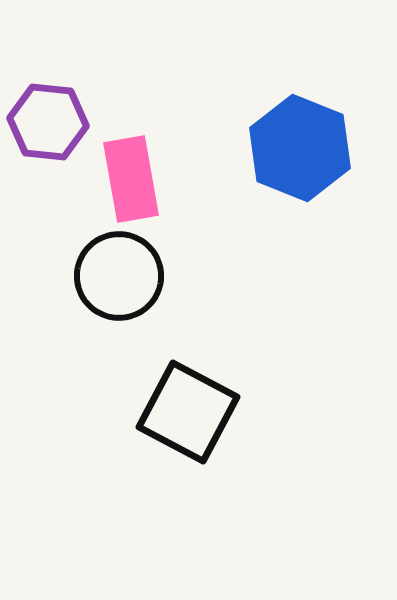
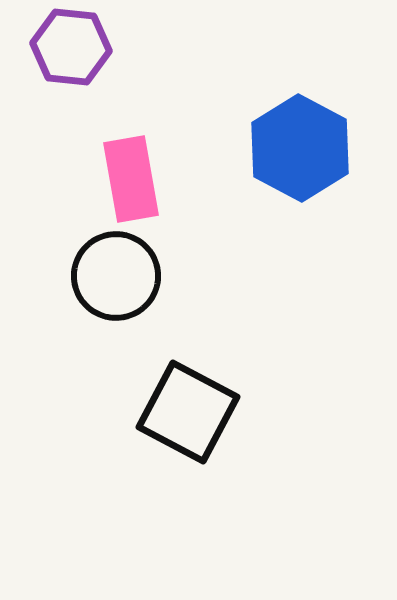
purple hexagon: moved 23 px right, 75 px up
blue hexagon: rotated 6 degrees clockwise
black circle: moved 3 px left
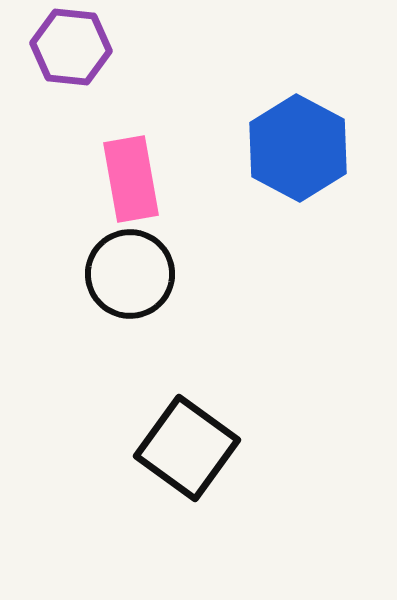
blue hexagon: moved 2 px left
black circle: moved 14 px right, 2 px up
black square: moved 1 px left, 36 px down; rotated 8 degrees clockwise
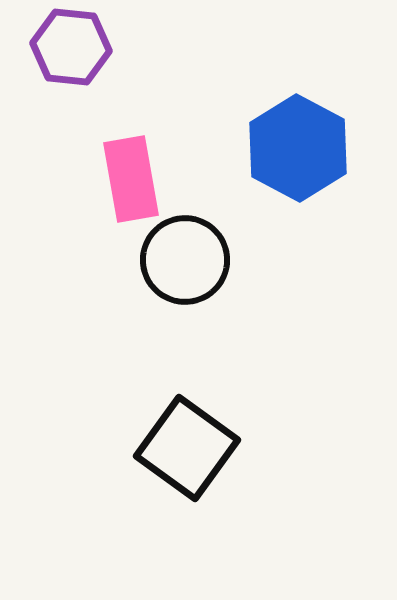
black circle: moved 55 px right, 14 px up
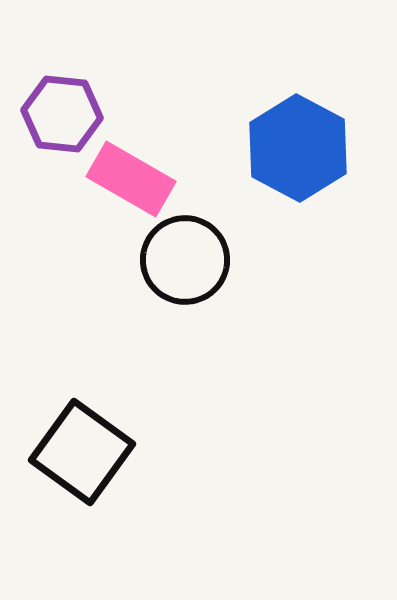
purple hexagon: moved 9 px left, 67 px down
pink rectangle: rotated 50 degrees counterclockwise
black square: moved 105 px left, 4 px down
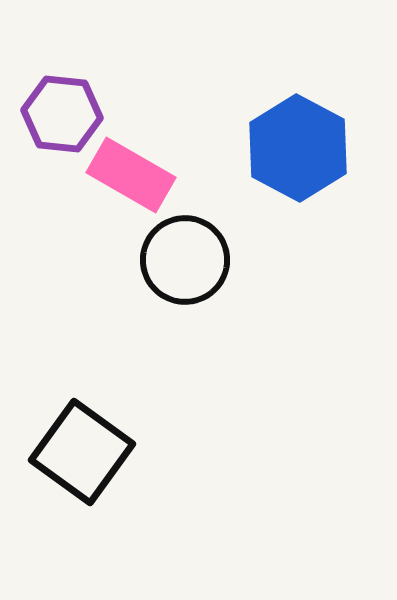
pink rectangle: moved 4 px up
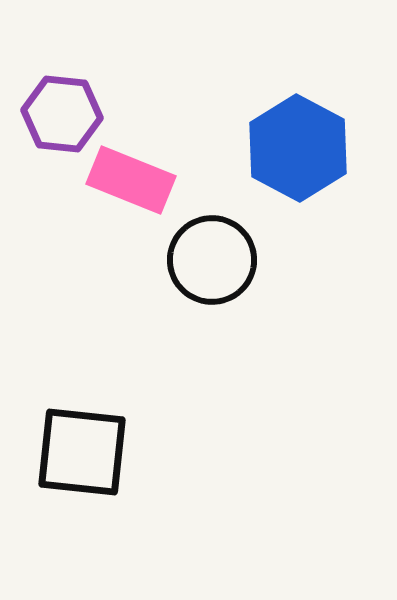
pink rectangle: moved 5 px down; rotated 8 degrees counterclockwise
black circle: moved 27 px right
black square: rotated 30 degrees counterclockwise
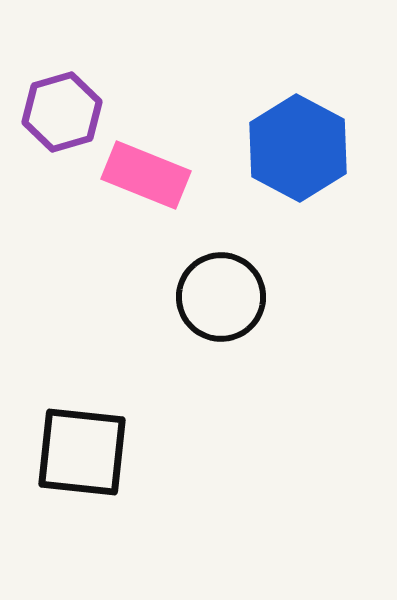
purple hexagon: moved 2 px up; rotated 22 degrees counterclockwise
pink rectangle: moved 15 px right, 5 px up
black circle: moved 9 px right, 37 px down
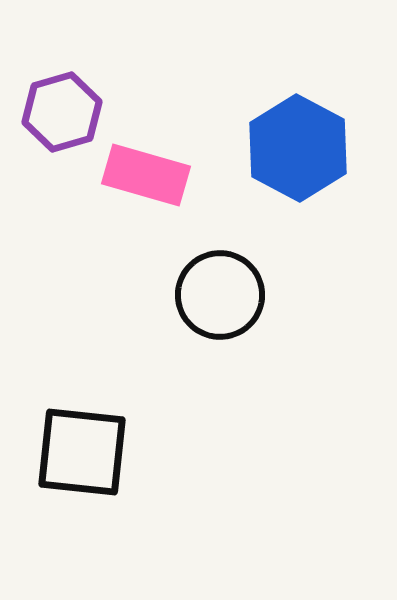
pink rectangle: rotated 6 degrees counterclockwise
black circle: moved 1 px left, 2 px up
